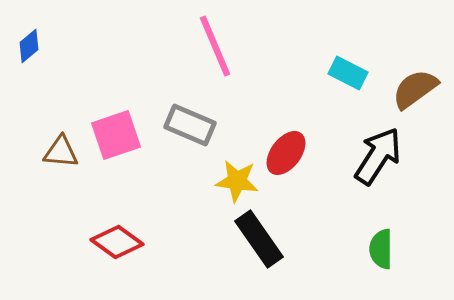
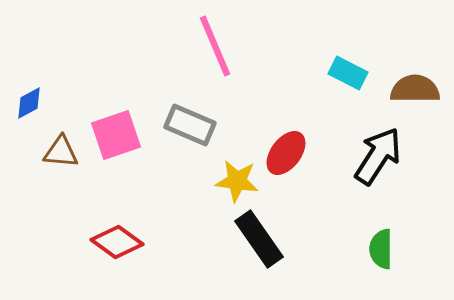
blue diamond: moved 57 px down; rotated 12 degrees clockwise
brown semicircle: rotated 36 degrees clockwise
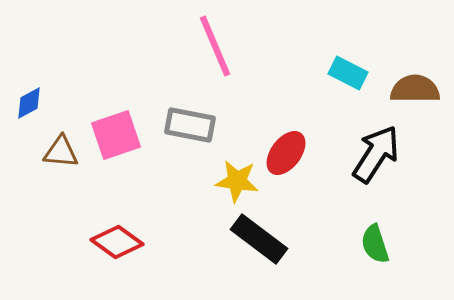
gray rectangle: rotated 12 degrees counterclockwise
black arrow: moved 2 px left, 2 px up
black rectangle: rotated 18 degrees counterclockwise
green semicircle: moved 6 px left, 5 px up; rotated 18 degrees counterclockwise
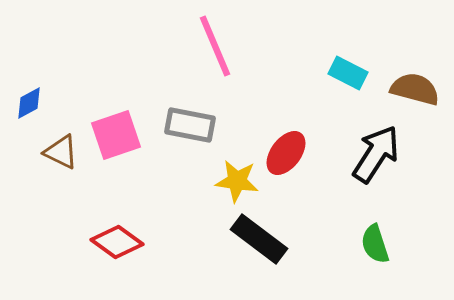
brown semicircle: rotated 15 degrees clockwise
brown triangle: rotated 21 degrees clockwise
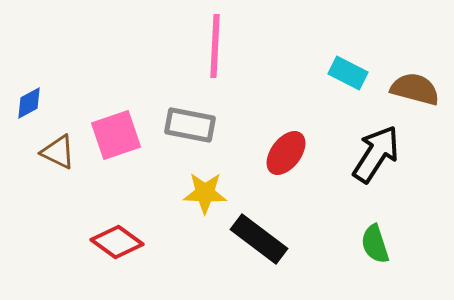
pink line: rotated 26 degrees clockwise
brown triangle: moved 3 px left
yellow star: moved 32 px left, 12 px down; rotated 6 degrees counterclockwise
